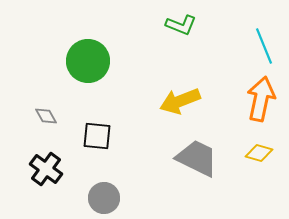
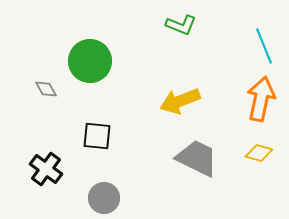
green circle: moved 2 px right
gray diamond: moved 27 px up
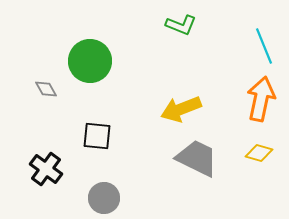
yellow arrow: moved 1 px right, 8 px down
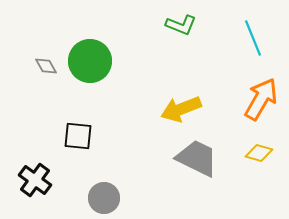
cyan line: moved 11 px left, 8 px up
gray diamond: moved 23 px up
orange arrow: rotated 18 degrees clockwise
black square: moved 19 px left
black cross: moved 11 px left, 11 px down
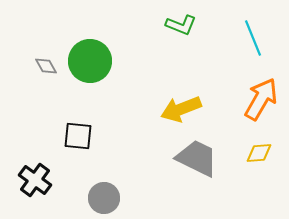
yellow diamond: rotated 20 degrees counterclockwise
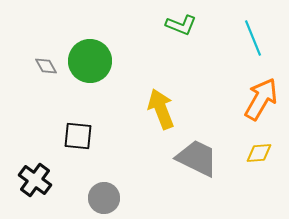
yellow arrow: moved 20 px left; rotated 90 degrees clockwise
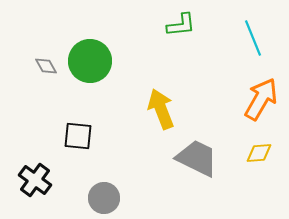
green L-shape: rotated 28 degrees counterclockwise
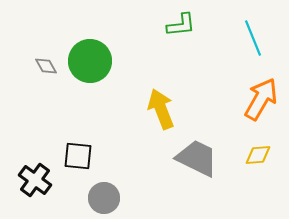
black square: moved 20 px down
yellow diamond: moved 1 px left, 2 px down
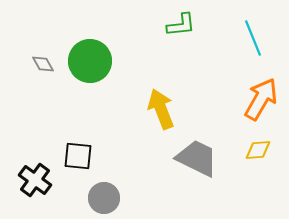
gray diamond: moved 3 px left, 2 px up
yellow diamond: moved 5 px up
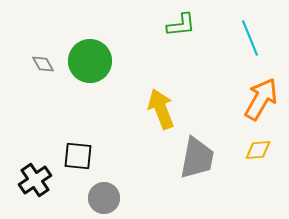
cyan line: moved 3 px left
gray trapezoid: rotated 75 degrees clockwise
black cross: rotated 20 degrees clockwise
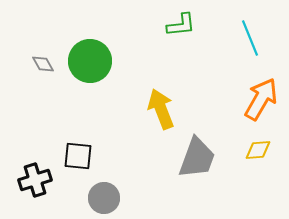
gray trapezoid: rotated 9 degrees clockwise
black cross: rotated 16 degrees clockwise
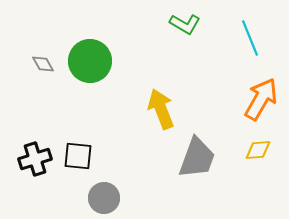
green L-shape: moved 4 px right, 1 px up; rotated 36 degrees clockwise
black cross: moved 21 px up
